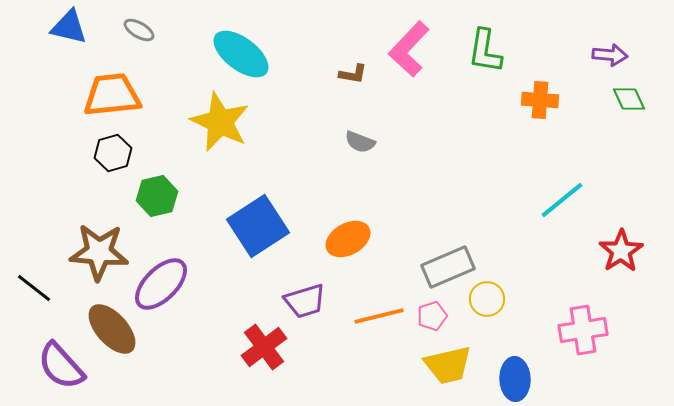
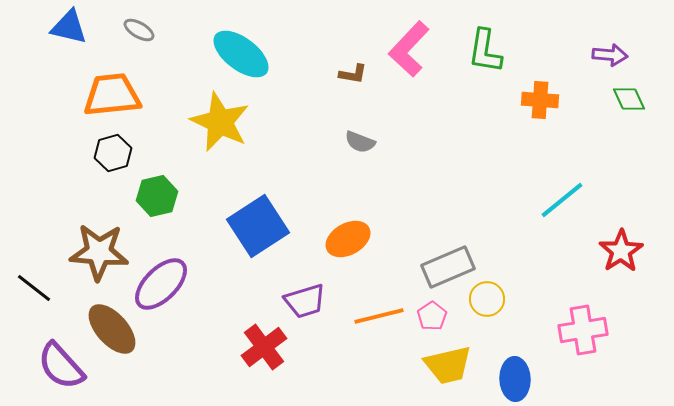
pink pentagon: rotated 16 degrees counterclockwise
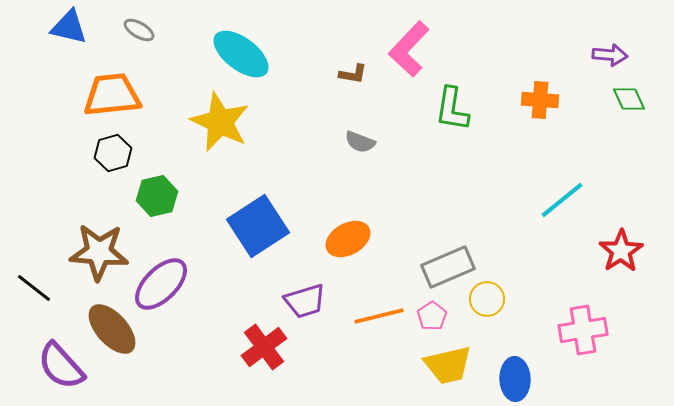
green L-shape: moved 33 px left, 58 px down
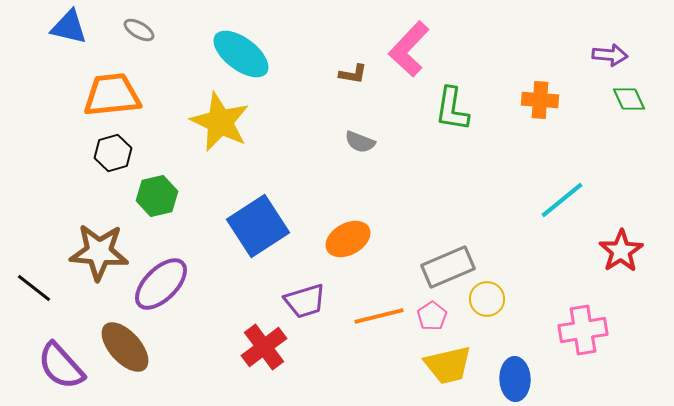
brown ellipse: moved 13 px right, 18 px down
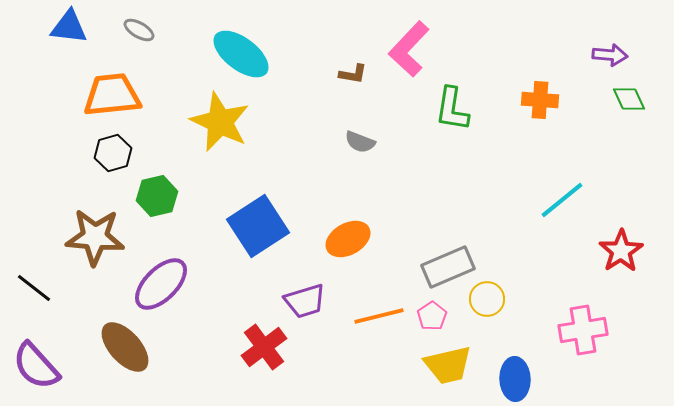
blue triangle: rotated 6 degrees counterclockwise
brown star: moved 4 px left, 15 px up
purple semicircle: moved 25 px left
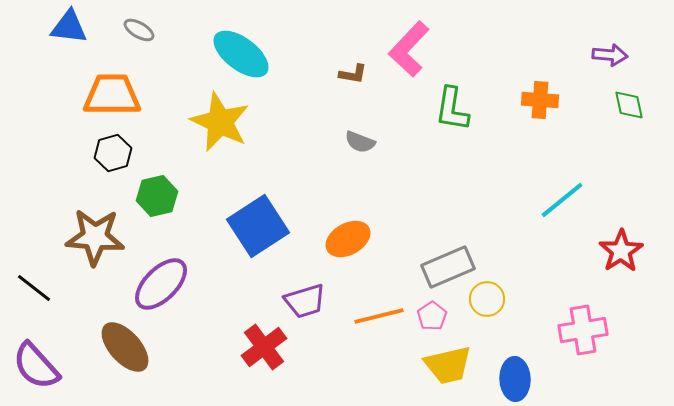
orange trapezoid: rotated 6 degrees clockwise
green diamond: moved 6 px down; rotated 12 degrees clockwise
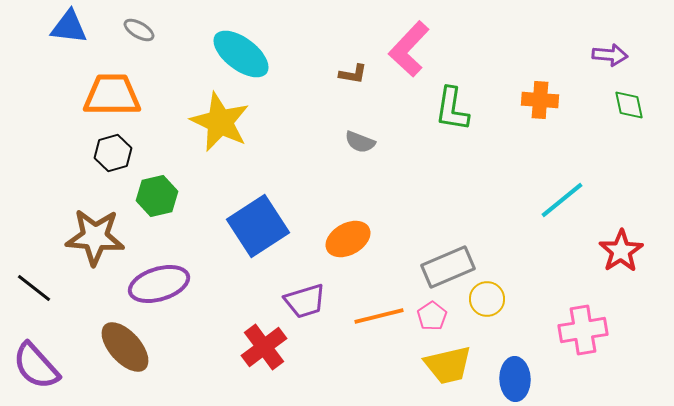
purple ellipse: moved 2 px left; rotated 28 degrees clockwise
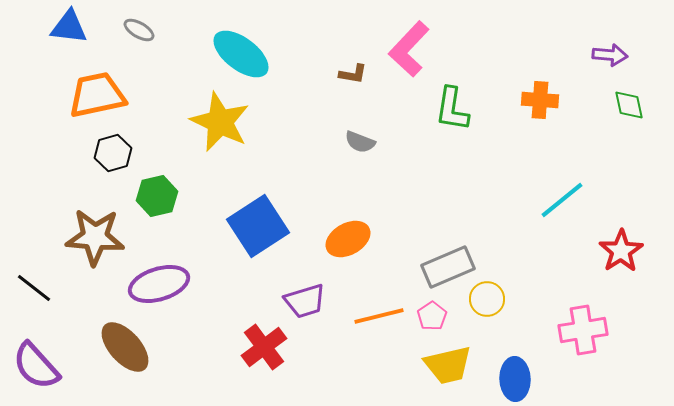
orange trapezoid: moved 15 px left; rotated 12 degrees counterclockwise
